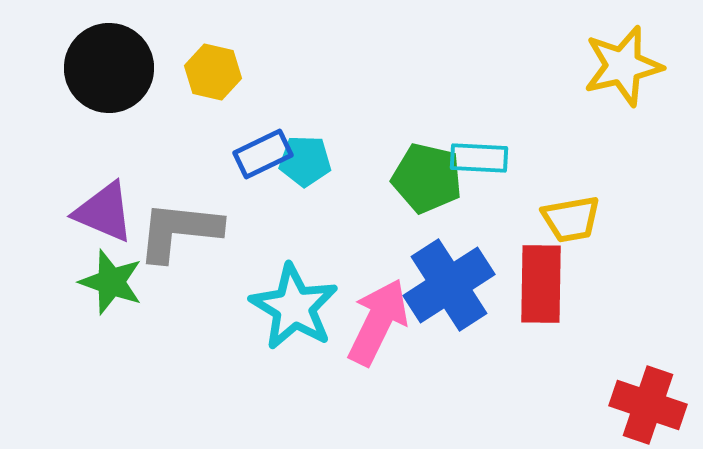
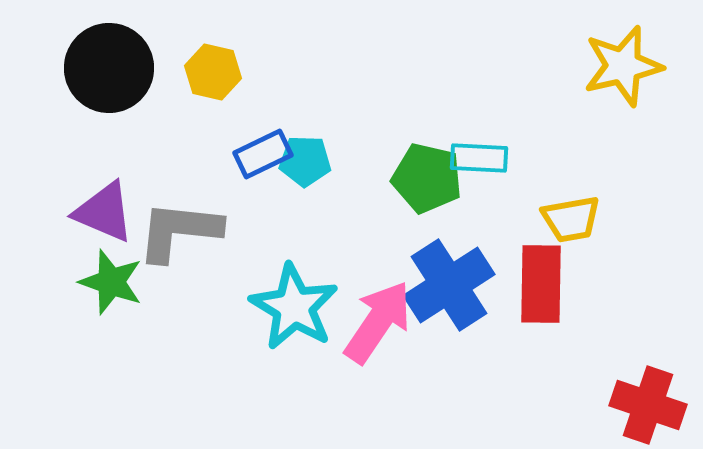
pink arrow: rotated 8 degrees clockwise
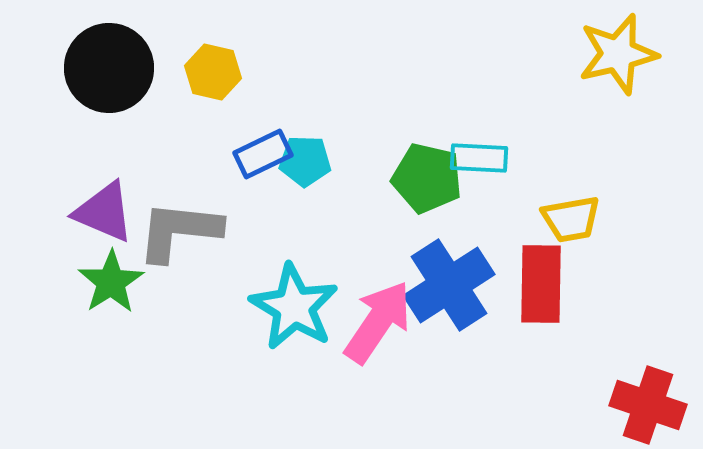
yellow star: moved 5 px left, 12 px up
green star: rotated 20 degrees clockwise
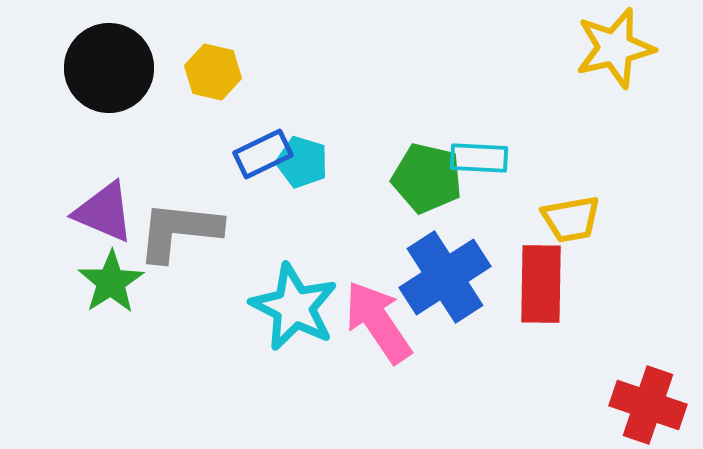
yellow star: moved 3 px left, 6 px up
cyan pentagon: moved 3 px left, 1 px down; rotated 15 degrees clockwise
blue cross: moved 4 px left, 8 px up
cyan star: rotated 4 degrees counterclockwise
pink arrow: rotated 68 degrees counterclockwise
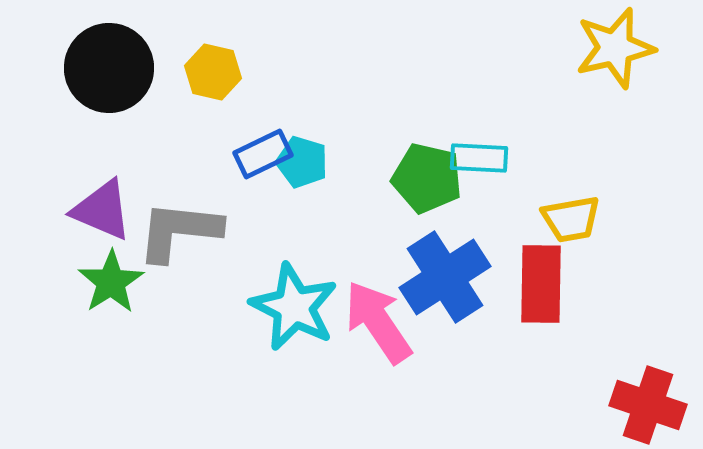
purple triangle: moved 2 px left, 2 px up
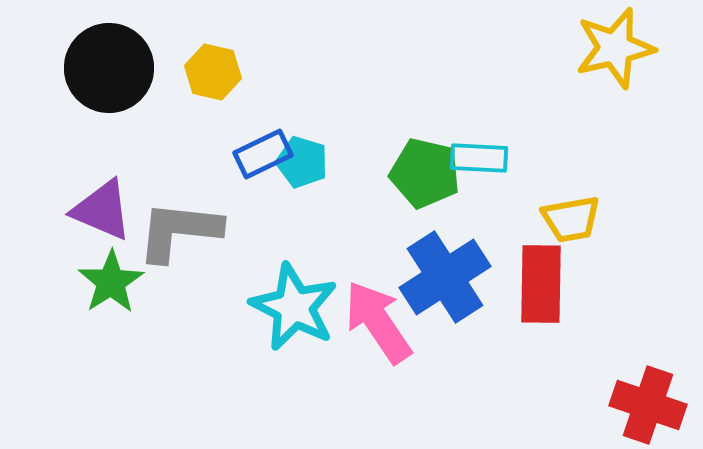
green pentagon: moved 2 px left, 5 px up
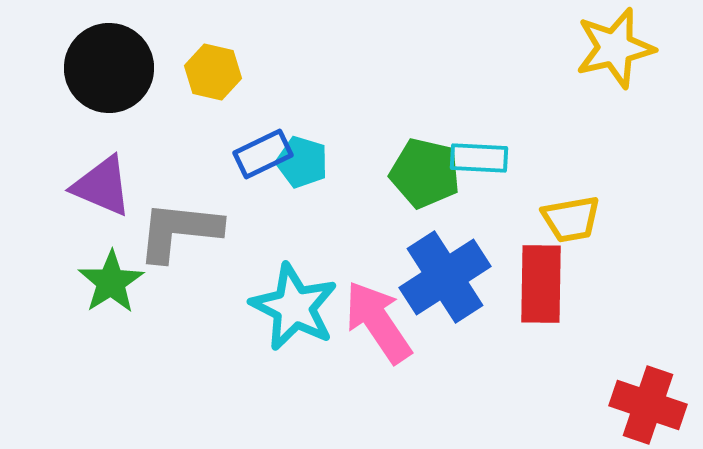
purple triangle: moved 24 px up
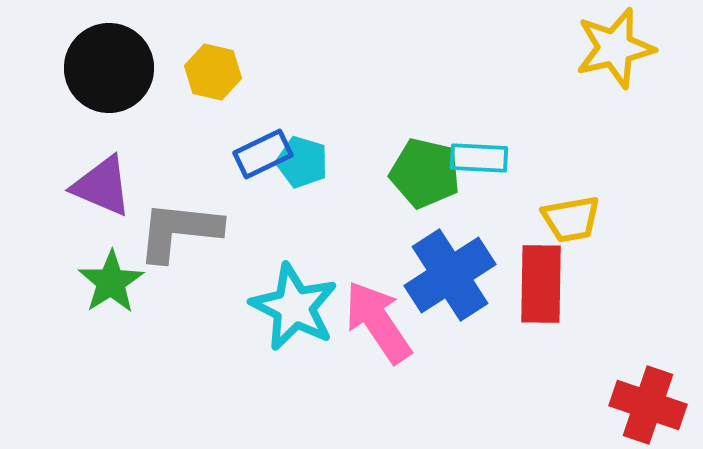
blue cross: moved 5 px right, 2 px up
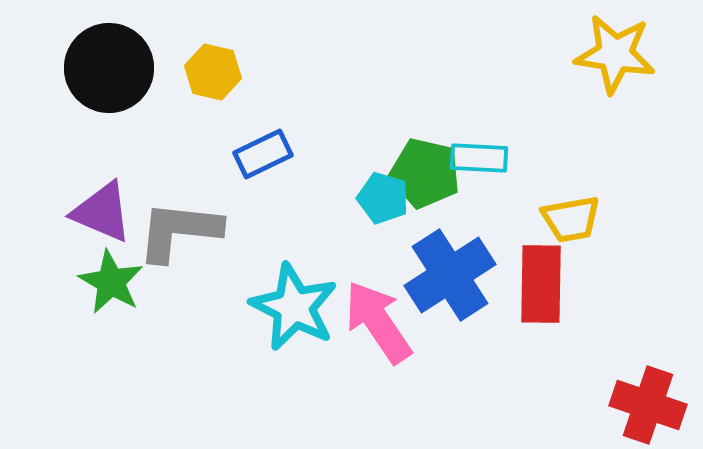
yellow star: moved 6 px down; rotated 22 degrees clockwise
cyan pentagon: moved 81 px right, 36 px down
purple triangle: moved 26 px down
green star: rotated 10 degrees counterclockwise
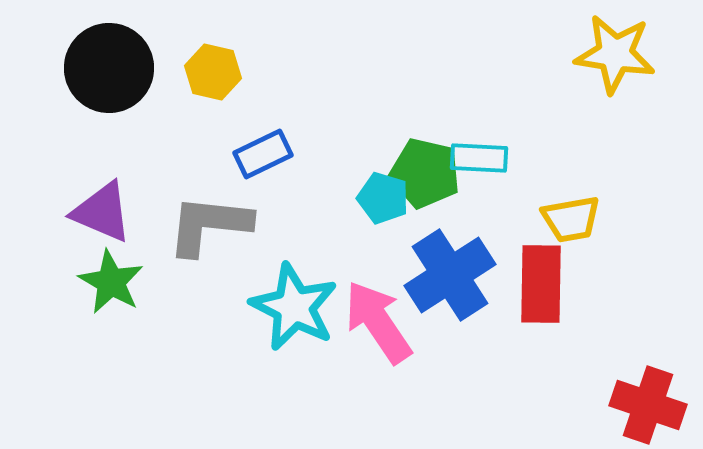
gray L-shape: moved 30 px right, 6 px up
